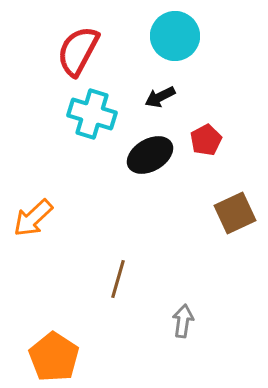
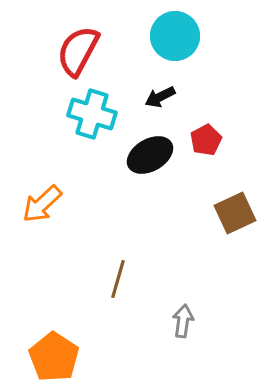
orange arrow: moved 9 px right, 14 px up
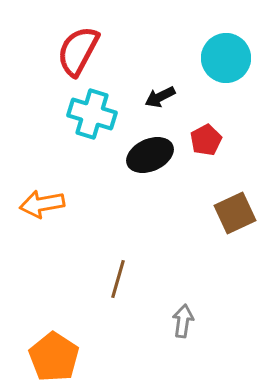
cyan circle: moved 51 px right, 22 px down
black ellipse: rotated 6 degrees clockwise
orange arrow: rotated 33 degrees clockwise
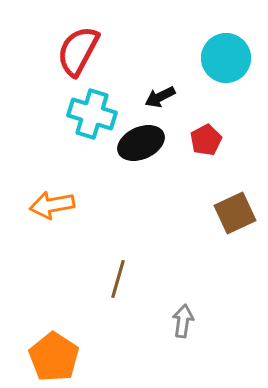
black ellipse: moved 9 px left, 12 px up
orange arrow: moved 10 px right, 1 px down
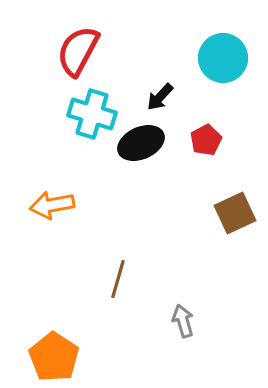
cyan circle: moved 3 px left
black arrow: rotated 20 degrees counterclockwise
gray arrow: rotated 24 degrees counterclockwise
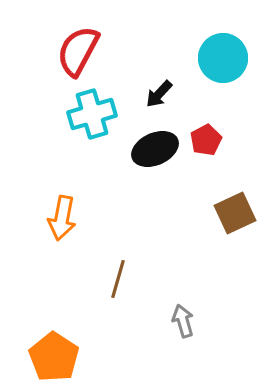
black arrow: moved 1 px left, 3 px up
cyan cross: rotated 33 degrees counterclockwise
black ellipse: moved 14 px right, 6 px down
orange arrow: moved 10 px right, 13 px down; rotated 69 degrees counterclockwise
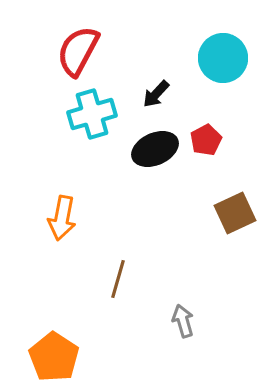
black arrow: moved 3 px left
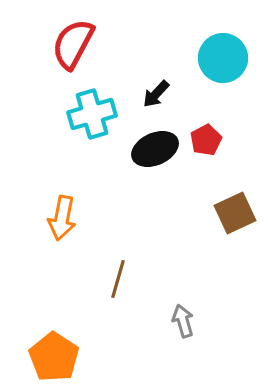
red semicircle: moved 5 px left, 7 px up
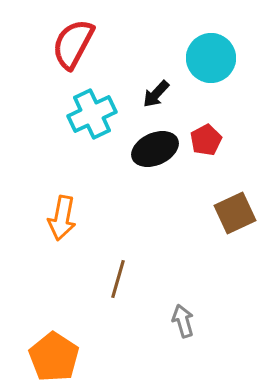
cyan circle: moved 12 px left
cyan cross: rotated 9 degrees counterclockwise
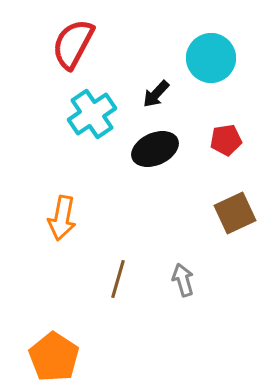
cyan cross: rotated 9 degrees counterclockwise
red pentagon: moved 20 px right; rotated 20 degrees clockwise
gray arrow: moved 41 px up
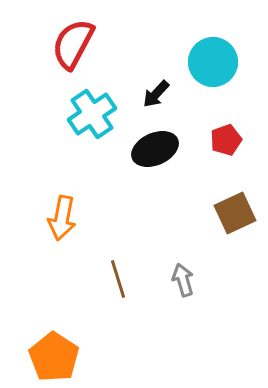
cyan circle: moved 2 px right, 4 px down
red pentagon: rotated 12 degrees counterclockwise
brown line: rotated 33 degrees counterclockwise
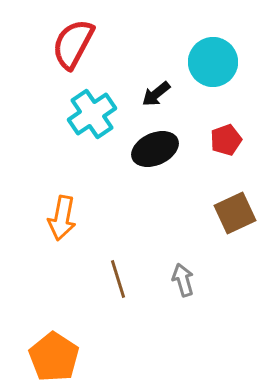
black arrow: rotated 8 degrees clockwise
